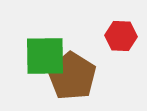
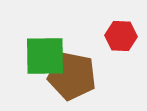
brown pentagon: rotated 21 degrees counterclockwise
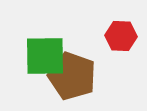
brown pentagon: rotated 9 degrees clockwise
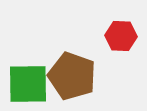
green square: moved 17 px left, 28 px down
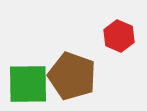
red hexagon: moved 2 px left; rotated 20 degrees clockwise
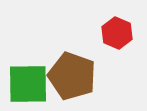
red hexagon: moved 2 px left, 3 px up
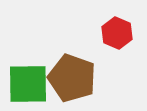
brown pentagon: moved 2 px down
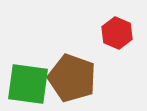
green square: rotated 9 degrees clockwise
